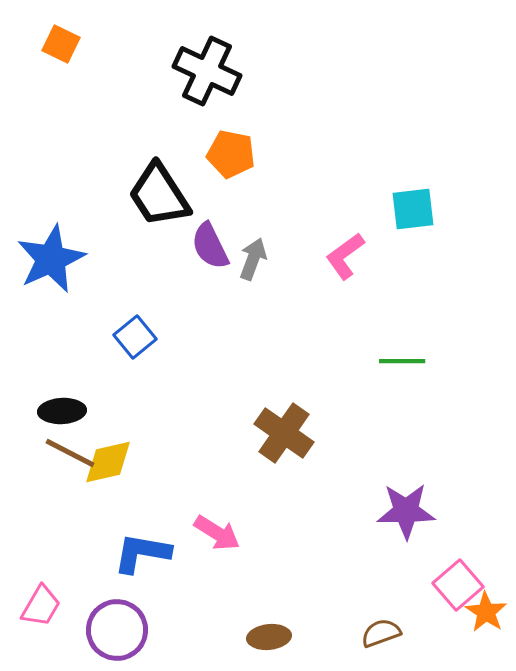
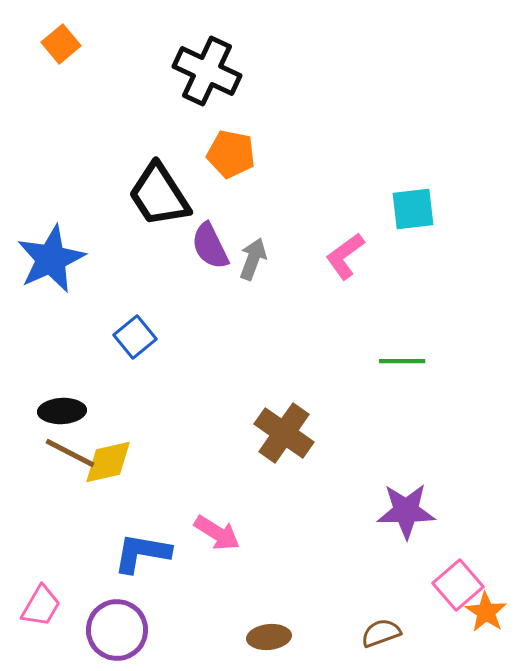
orange square: rotated 24 degrees clockwise
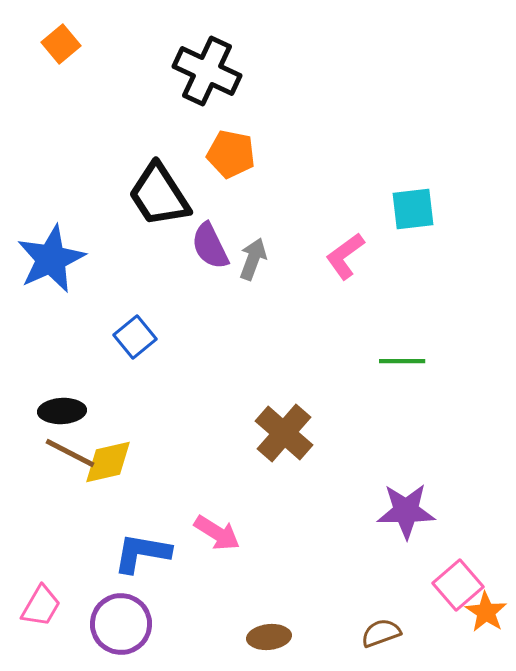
brown cross: rotated 6 degrees clockwise
purple circle: moved 4 px right, 6 px up
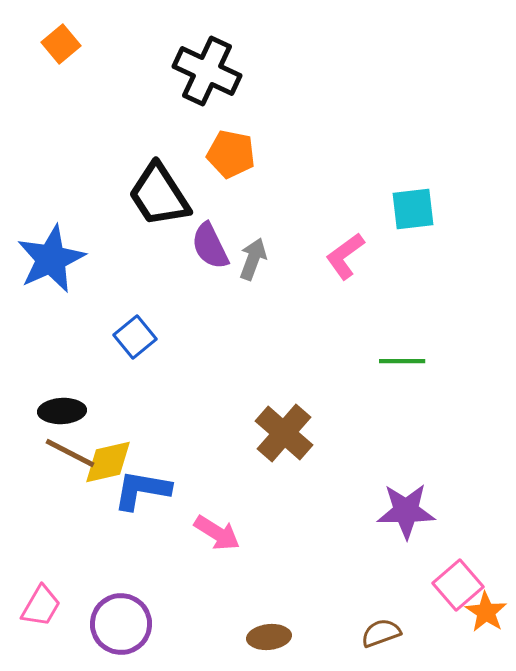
blue L-shape: moved 63 px up
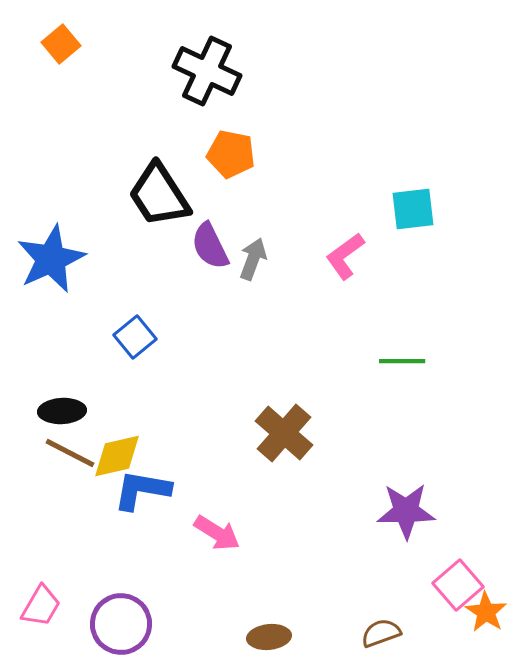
yellow diamond: moved 9 px right, 6 px up
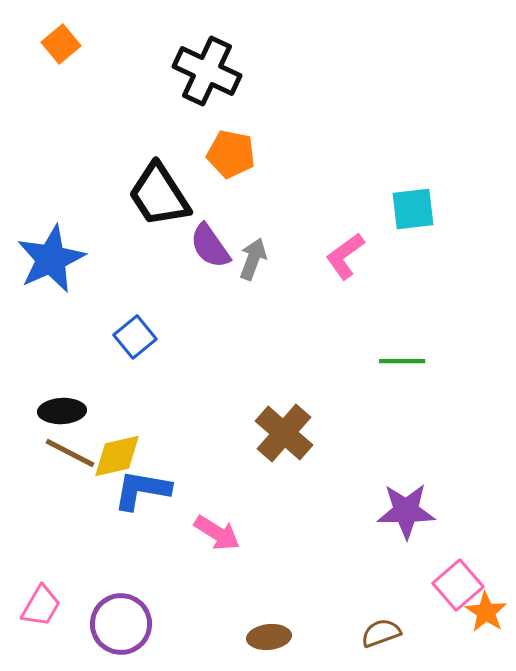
purple semicircle: rotated 9 degrees counterclockwise
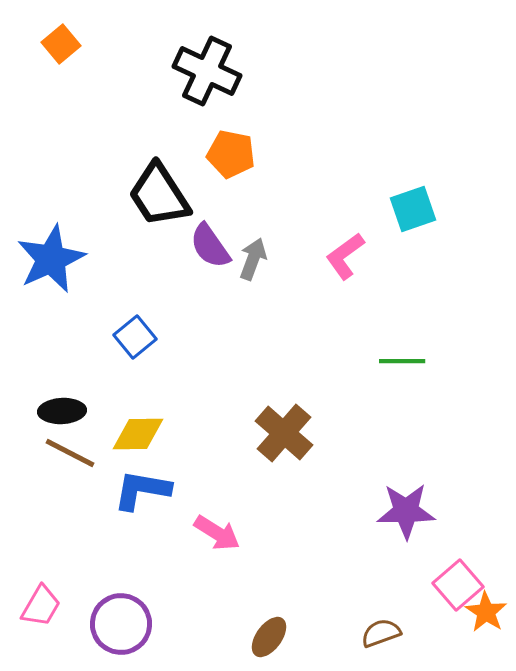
cyan square: rotated 12 degrees counterclockwise
yellow diamond: moved 21 px right, 22 px up; rotated 12 degrees clockwise
brown ellipse: rotated 48 degrees counterclockwise
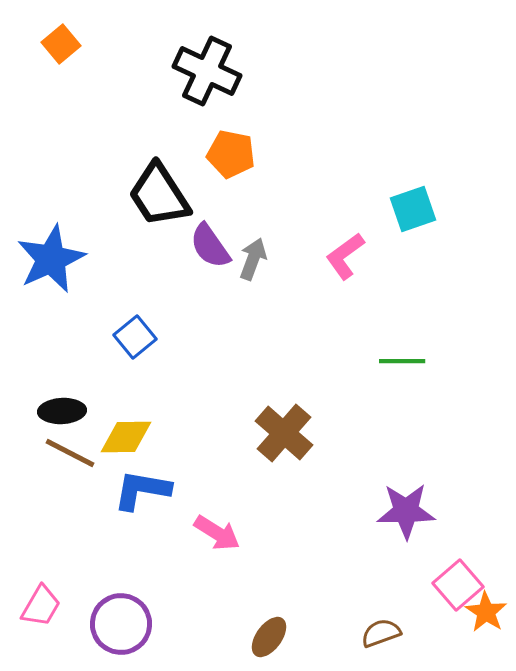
yellow diamond: moved 12 px left, 3 px down
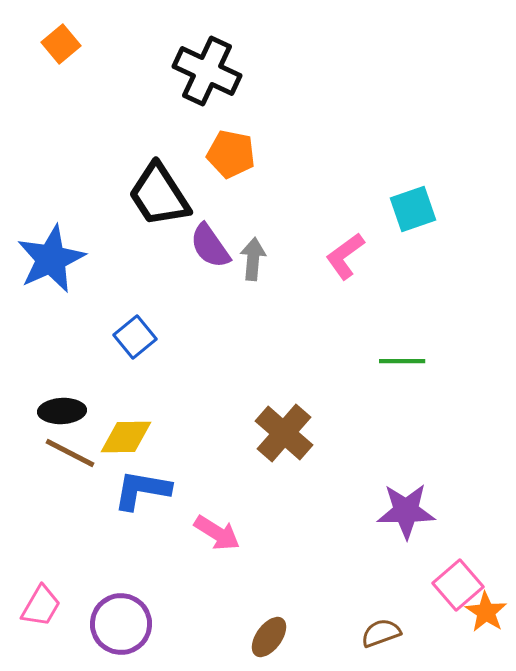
gray arrow: rotated 15 degrees counterclockwise
